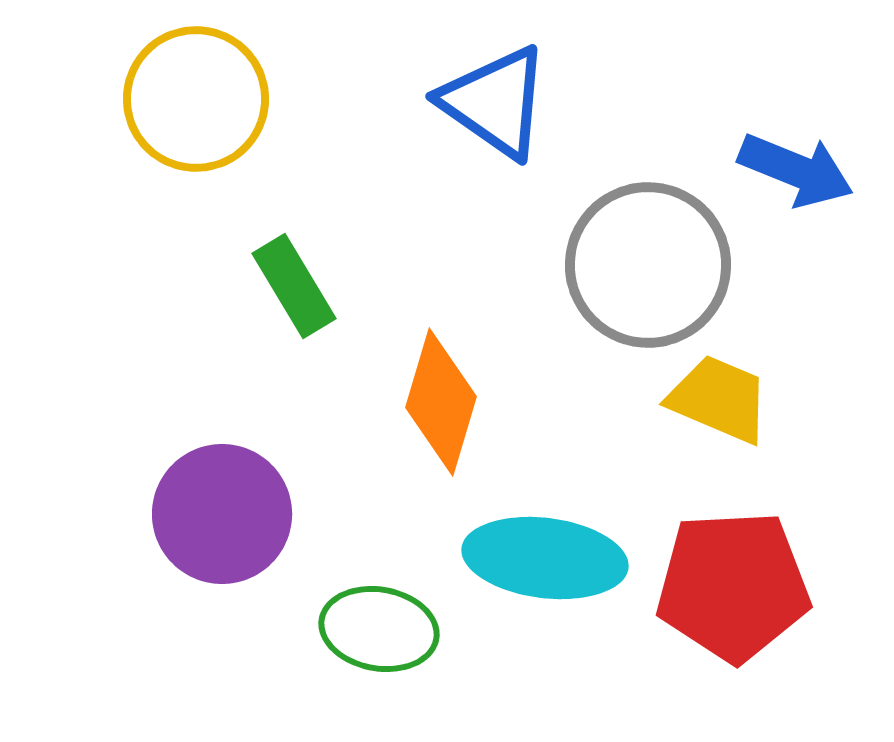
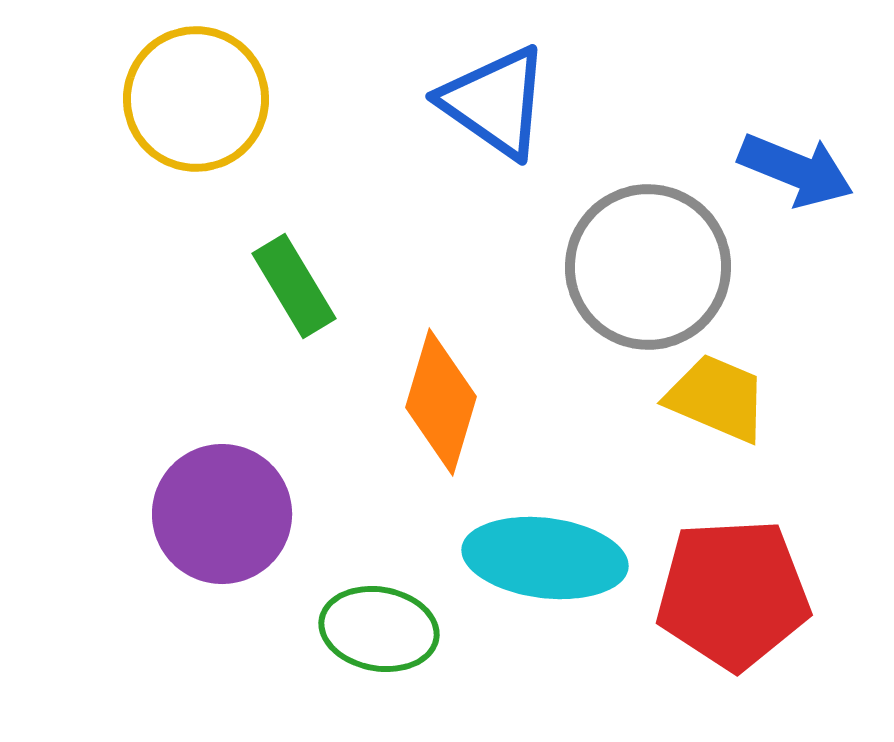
gray circle: moved 2 px down
yellow trapezoid: moved 2 px left, 1 px up
red pentagon: moved 8 px down
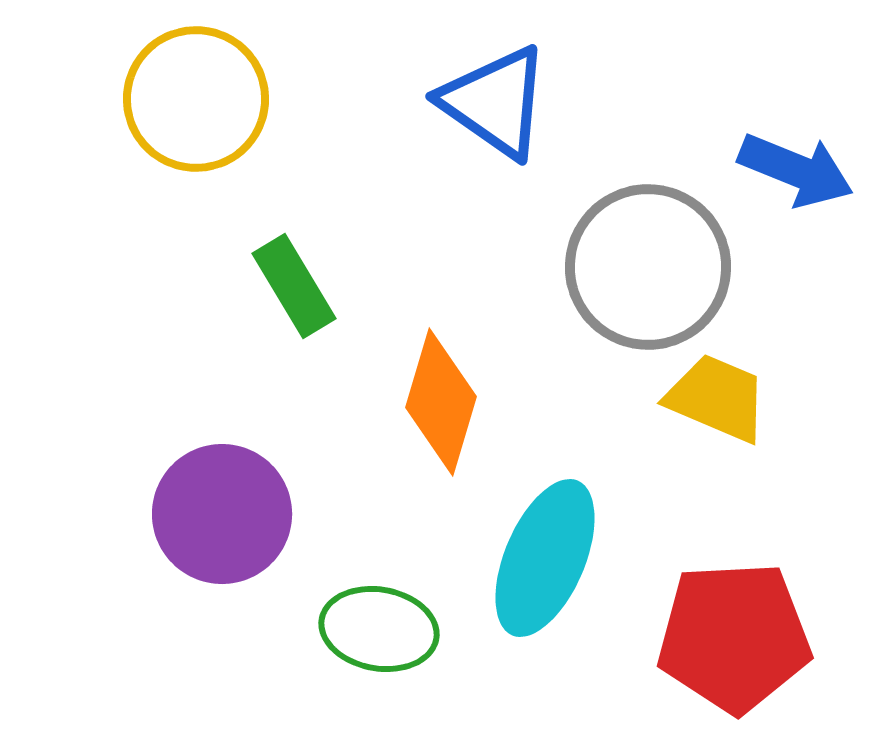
cyan ellipse: rotated 74 degrees counterclockwise
red pentagon: moved 1 px right, 43 px down
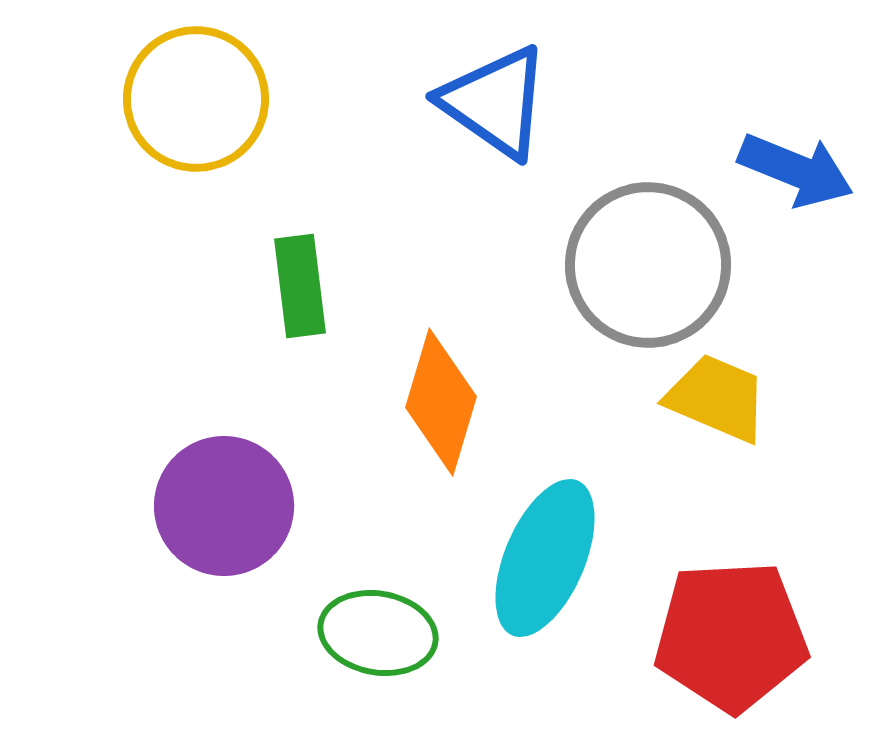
gray circle: moved 2 px up
green rectangle: moved 6 px right; rotated 24 degrees clockwise
purple circle: moved 2 px right, 8 px up
green ellipse: moved 1 px left, 4 px down
red pentagon: moved 3 px left, 1 px up
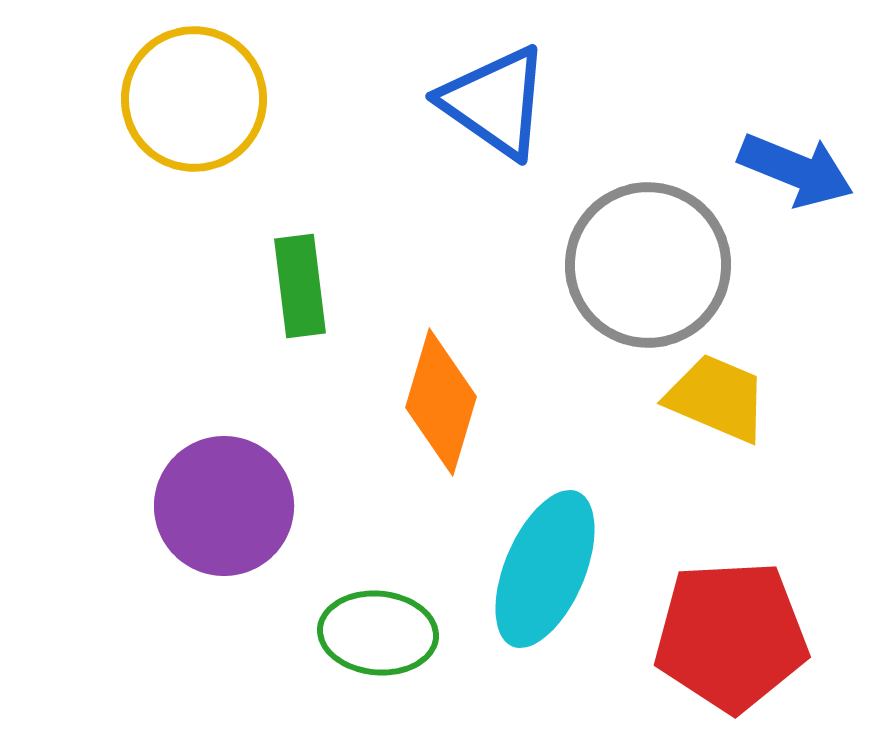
yellow circle: moved 2 px left
cyan ellipse: moved 11 px down
green ellipse: rotated 5 degrees counterclockwise
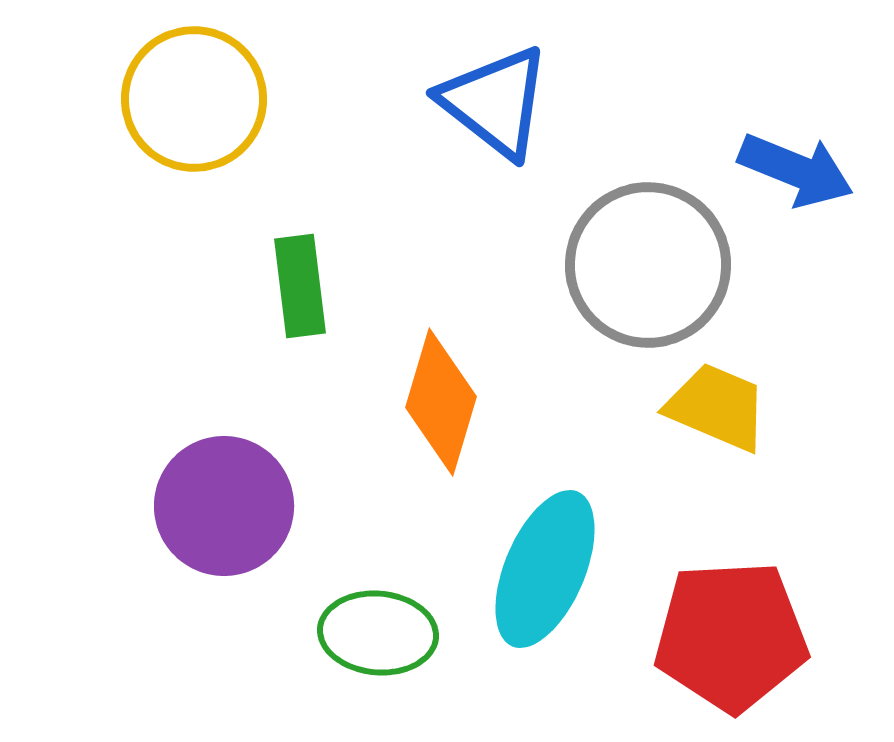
blue triangle: rotated 3 degrees clockwise
yellow trapezoid: moved 9 px down
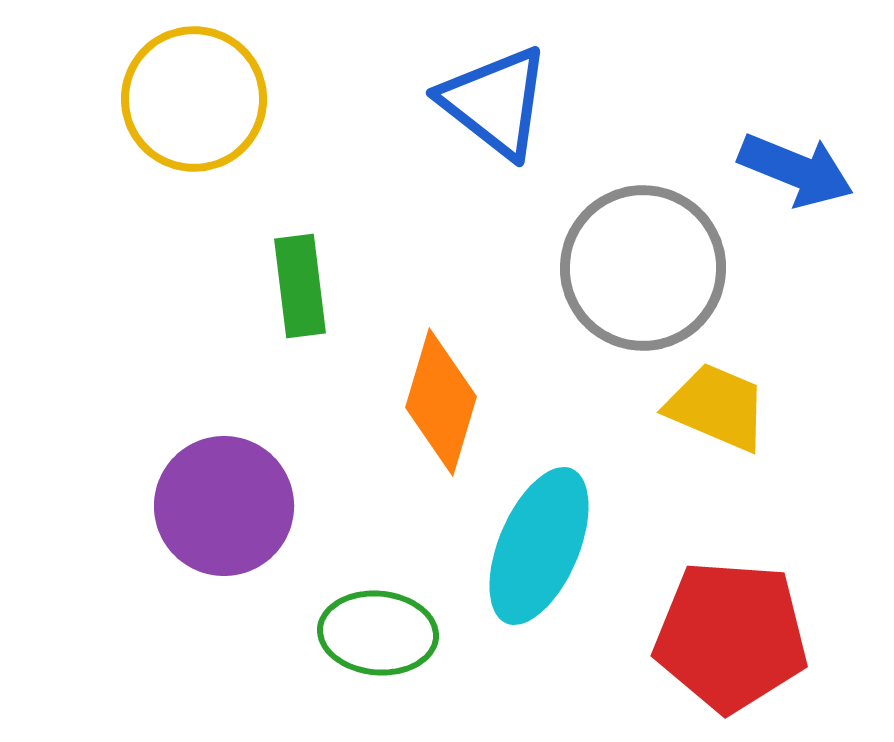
gray circle: moved 5 px left, 3 px down
cyan ellipse: moved 6 px left, 23 px up
red pentagon: rotated 7 degrees clockwise
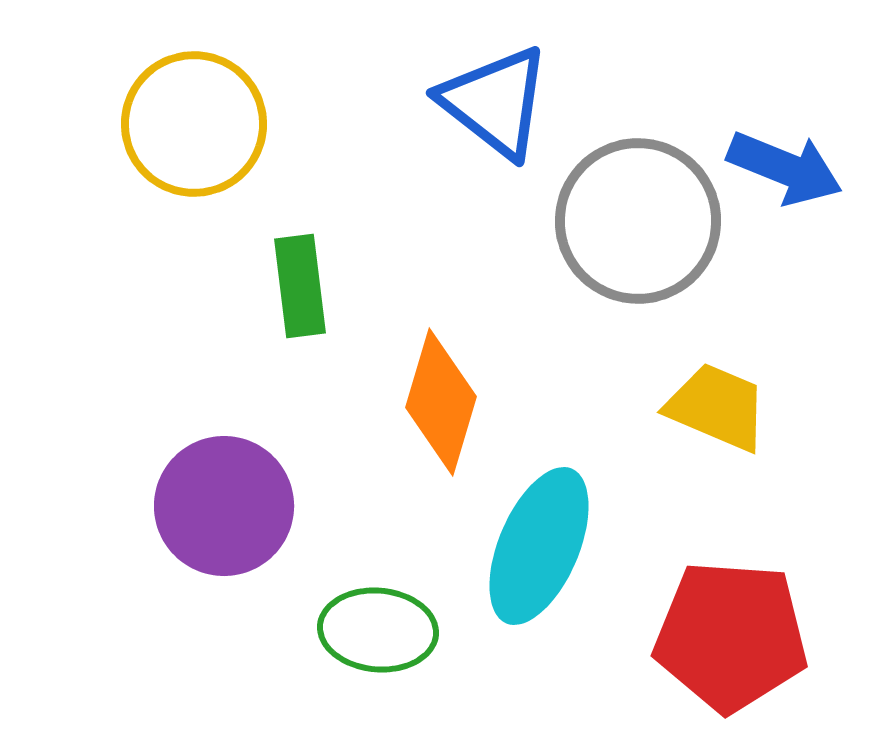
yellow circle: moved 25 px down
blue arrow: moved 11 px left, 2 px up
gray circle: moved 5 px left, 47 px up
green ellipse: moved 3 px up
